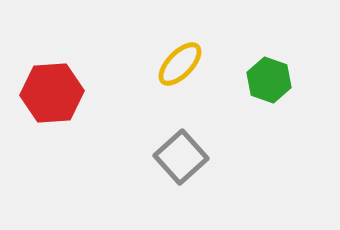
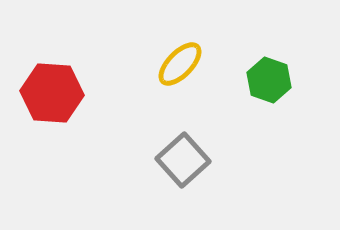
red hexagon: rotated 8 degrees clockwise
gray square: moved 2 px right, 3 px down
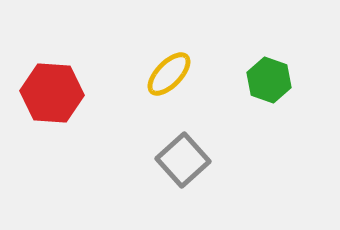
yellow ellipse: moved 11 px left, 10 px down
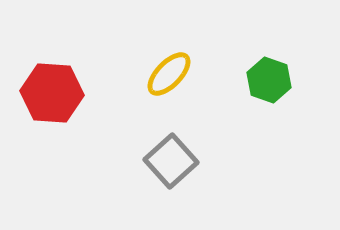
gray square: moved 12 px left, 1 px down
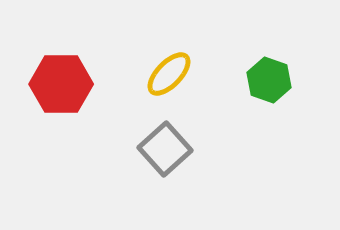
red hexagon: moved 9 px right, 9 px up; rotated 4 degrees counterclockwise
gray square: moved 6 px left, 12 px up
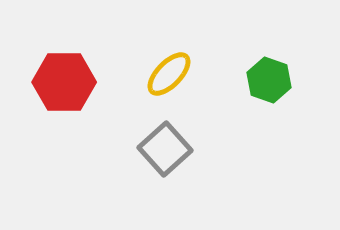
red hexagon: moved 3 px right, 2 px up
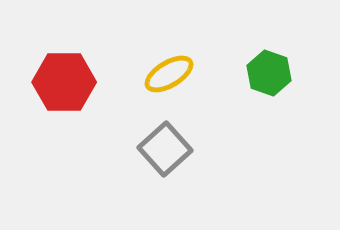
yellow ellipse: rotated 15 degrees clockwise
green hexagon: moved 7 px up
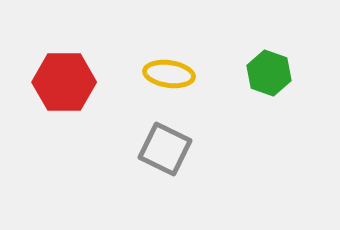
yellow ellipse: rotated 39 degrees clockwise
gray square: rotated 22 degrees counterclockwise
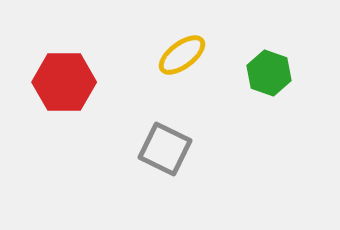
yellow ellipse: moved 13 px right, 19 px up; rotated 45 degrees counterclockwise
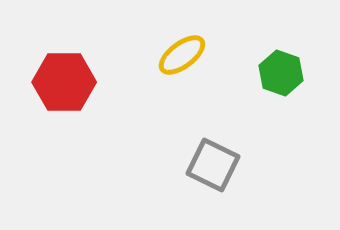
green hexagon: moved 12 px right
gray square: moved 48 px right, 16 px down
